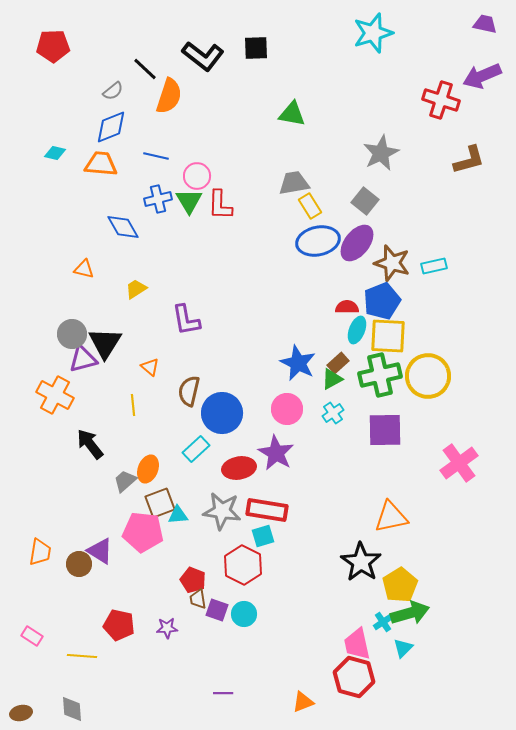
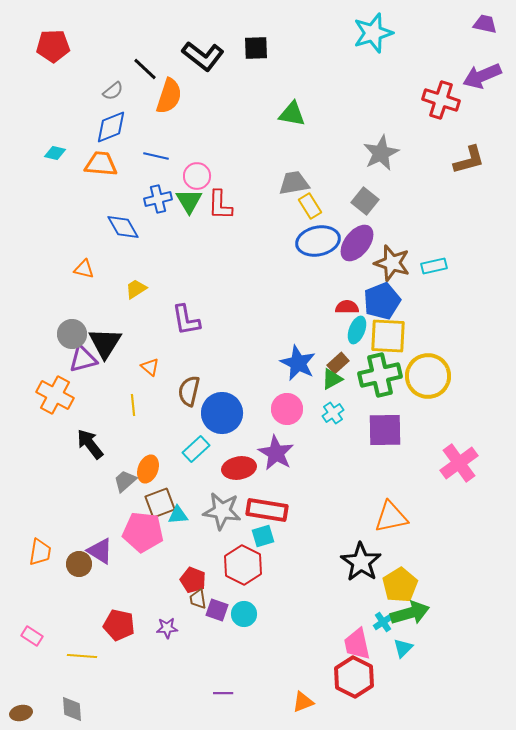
red hexagon at (354, 677): rotated 12 degrees clockwise
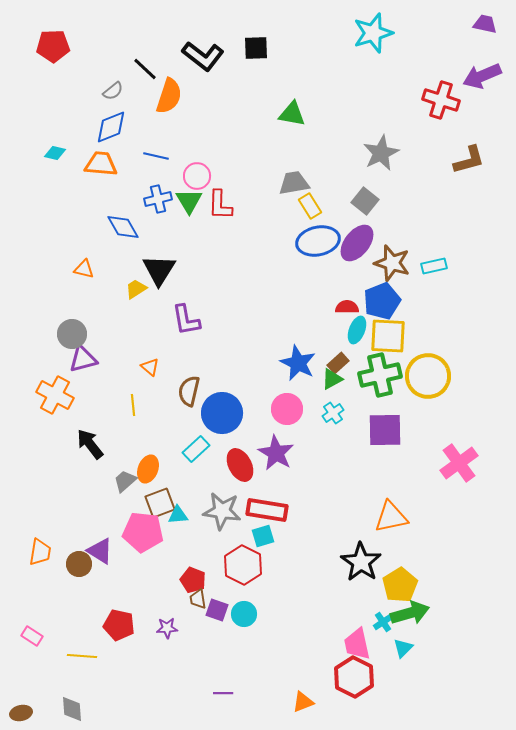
black triangle at (105, 343): moved 54 px right, 73 px up
red ellipse at (239, 468): moved 1 px right, 3 px up; rotated 72 degrees clockwise
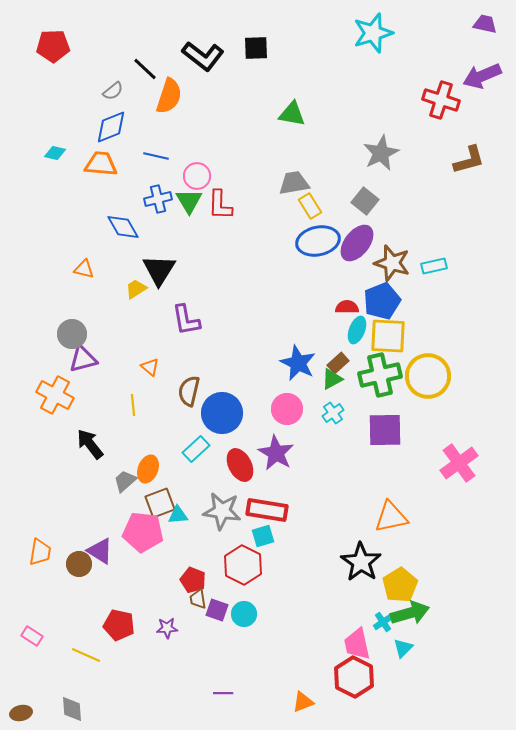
yellow line at (82, 656): moved 4 px right, 1 px up; rotated 20 degrees clockwise
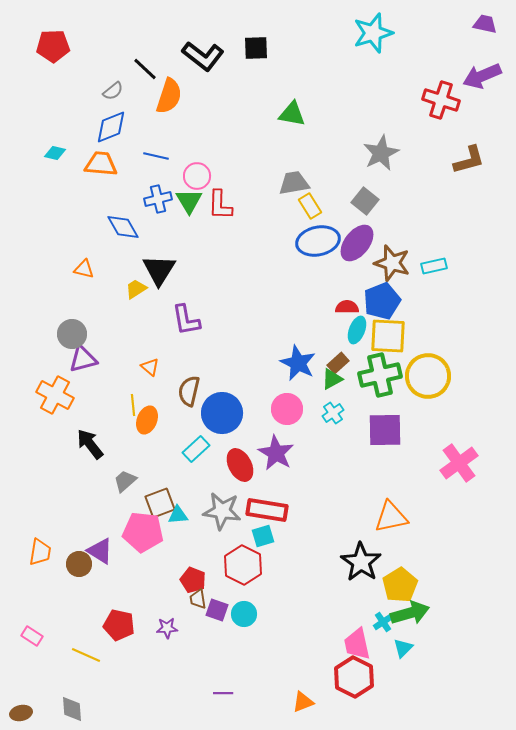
orange ellipse at (148, 469): moved 1 px left, 49 px up
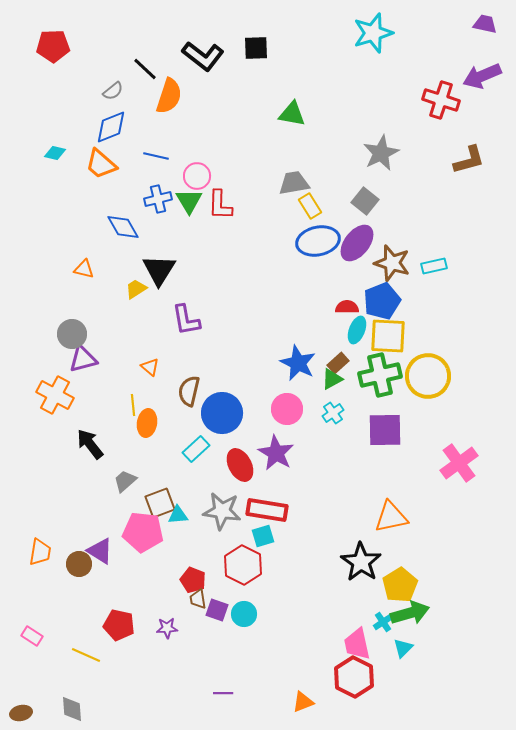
orange trapezoid at (101, 164): rotated 144 degrees counterclockwise
orange ellipse at (147, 420): moved 3 px down; rotated 12 degrees counterclockwise
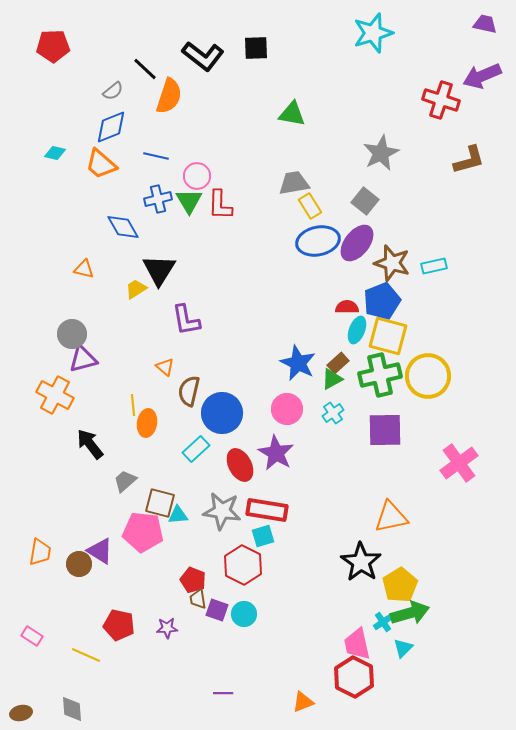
yellow square at (388, 336): rotated 12 degrees clockwise
orange triangle at (150, 367): moved 15 px right
brown square at (160, 503): rotated 36 degrees clockwise
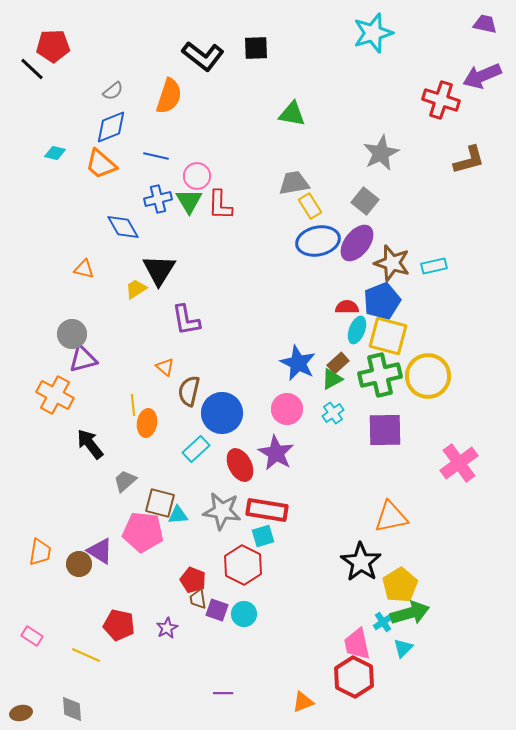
black line at (145, 69): moved 113 px left
purple star at (167, 628): rotated 25 degrees counterclockwise
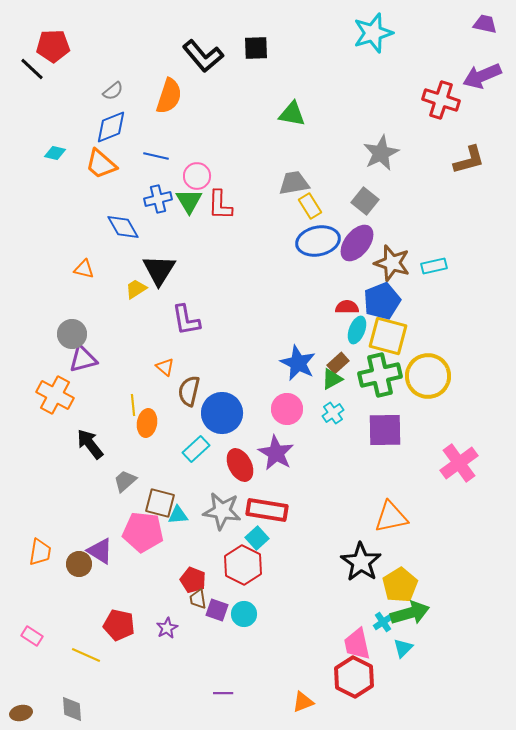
black L-shape at (203, 56): rotated 12 degrees clockwise
cyan square at (263, 536): moved 6 px left, 2 px down; rotated 25 degrees counterclockwise
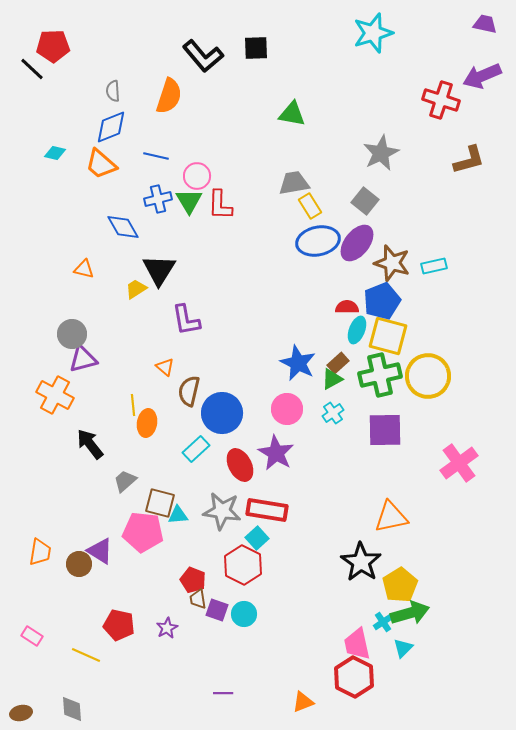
gray semicircle at (113, 91): rotated 125 degrees clockwise
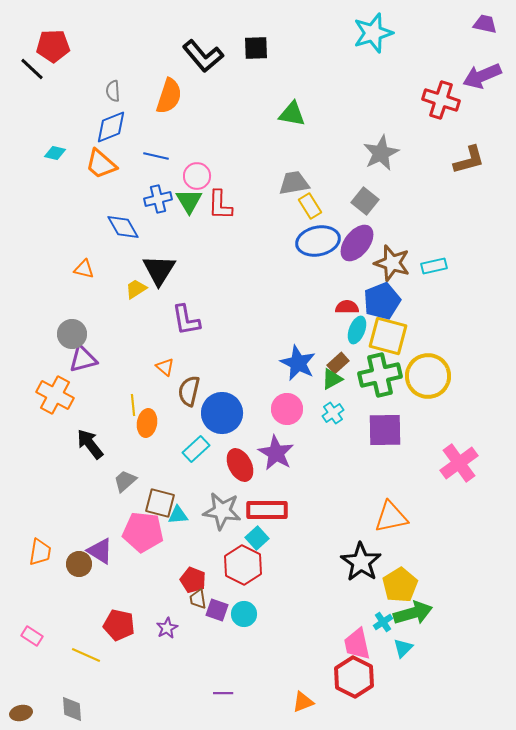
red rectangle at (267, 510): rotated 9 degrees counterclockwise
green arrow at (410, 613): moved 3 px right
